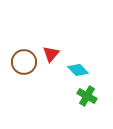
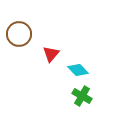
brown circle: moved 5 px left, 28 px up
green cross: moved 5 px left
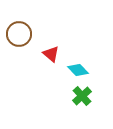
red triangle: rotated 30 degrees counterclockwise
green cross: rotated 18 degrees clockwise
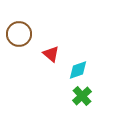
cyan diamond: rotated 65 degrees counterclockwise
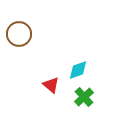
red triangle: moved 31 px down
green cross: moved 2 px right, 1 px down
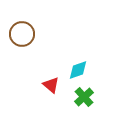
brown circle: moved 3 px right
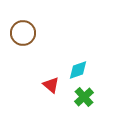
brown circle: moved 1 px right, 1 px up
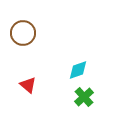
red triangle: moved 23 px left
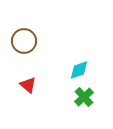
brown circle: moved 1 px right, 8 px down
cyan diamond: moved 1 px right
